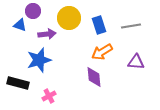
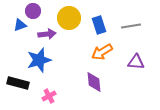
blue triangle: rotated 40 degrees counterclockwise
purple diamond: moved 5 px down
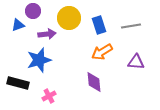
blue triangle: moved 2 px left
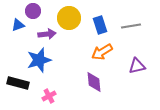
blue rectangle: moved 1 px right
purple triangle: moved 1 px right, 4 px down; rotated 18 degrees counterclockwise
